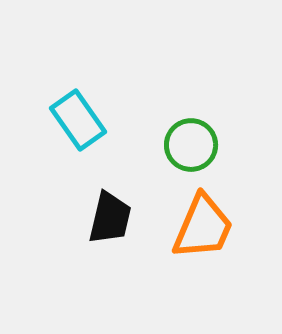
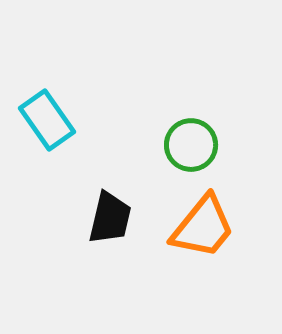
cyan rectangle: moved 31 px left
orange trapezoid: rotated 16 degrees clockwise
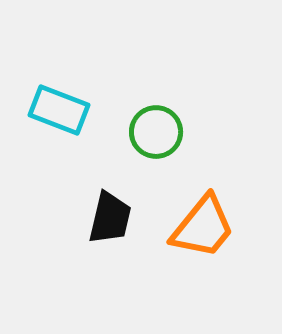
cyan rectangle: moved 12 px right, 10 px up; rotated 34 degrees counterclockwise
green circle: moved 35 px left, 13 px up
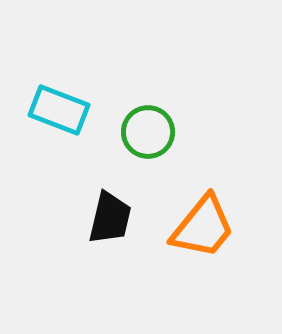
green circle: moved 8 px left
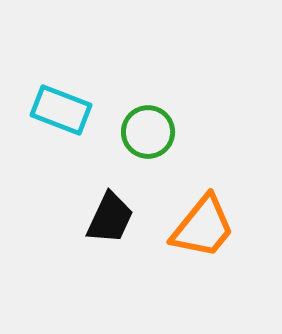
cyan rectangle: moved 2 px right
black trapezoid: rotated 12 degrees clockwise
